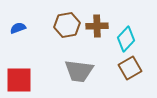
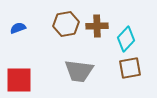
brown hexagon: moved 1 px left, 1 px up
brown square: rotated 20 degrees clockwise
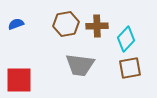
blue semicircle: moved 2 px left, 4 px up
gray trapezoid: moved 1 px right, 6 px up
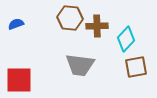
brown hexagon: moved 4 px right, 6 px up; rotated 15 degrees clockwise
brown square: moved 6 px right, 1 px up
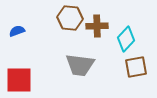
blue semicircle: moved 1 px right, 7 px down
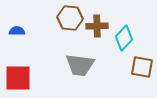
blue semicircle: rotated 21 degrees clockwise
cyan diamond: moved 2 px left, 1 px up
brown square: moved 6 px right; rotated 20 degrees clockwise
red square: moved 1 px left, 2 px up
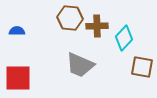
gray trapezoid: rotated 16 degrees clockwise
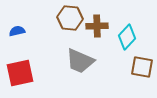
blue semicircle: rotated 14 degrees counterclockwise
cyan diamond: moved 3 px right, 1 px up
gray trapezoid: moved 4 px up
red square: moved 2 px right, 5 px up; rotated 12 degrees counterclockwise
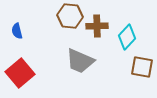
brown hexagon: moved 2 px up
blue semicircle: rotated 91 degrees counterclockwise
red square: rotated 28 degrees counterclockwise
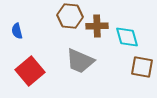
cyan diamond: rotated 60 degrees counterclockwise
red square: moved 10 px right, 2 px up
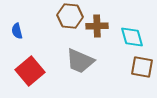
cyan diamond: moved 5 px right
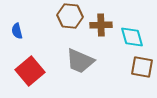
brown cross: moved 4 px right, 1 px up
